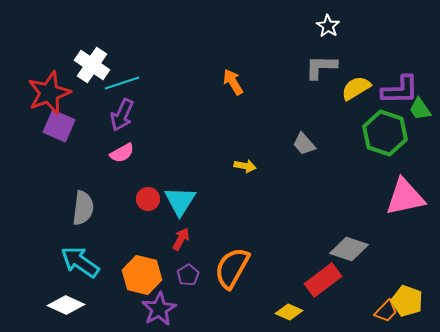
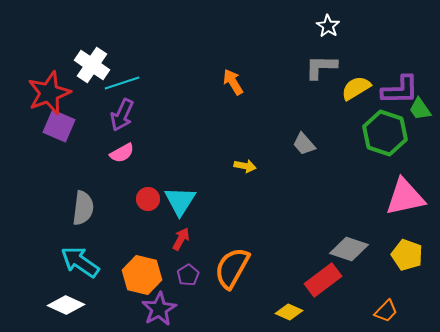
yellow pentagon: moved 46 px up
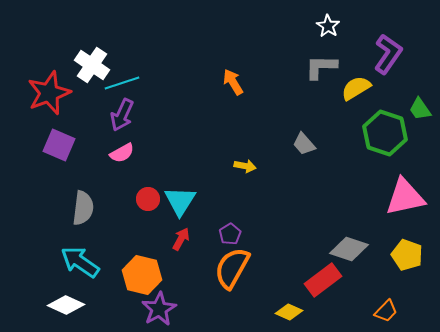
purple L-shape: moved 12 px left, 36 px up; rotated 54 degrees counterclockwise
purple square: moved 19 px down
purple pentagon: moved 42 px right, 41 px up
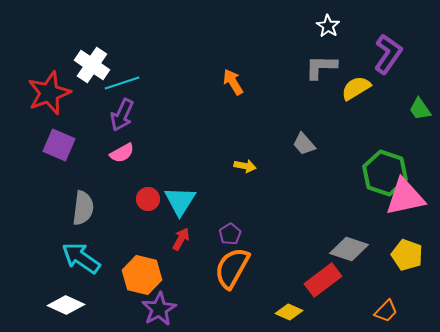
green hexagon: moved 40 px down
cyan arrow: moved 1 px right, 4 px up
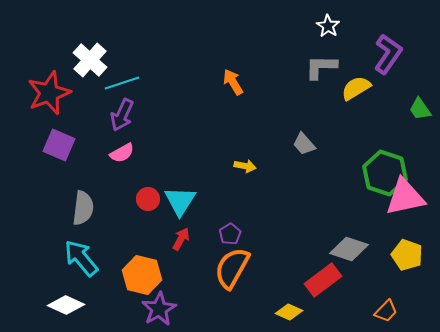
white cross: moved 2 px left, 5 px up; rotated 8 degrees clockwise
cyan arrow: rotated 15 degrees clockwise
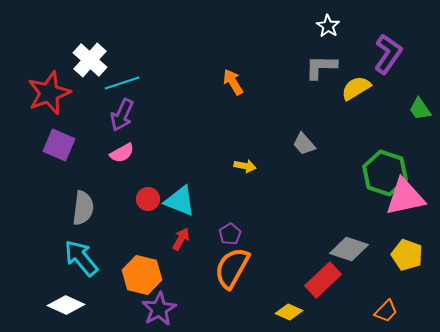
cyan triangle: rotated 40 degrees counterclockwise
red rectangle: rotated 6 degrees counterclockwise
